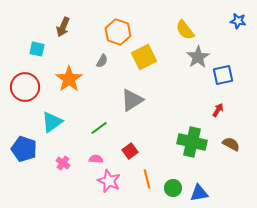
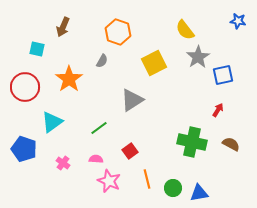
yellow square: moved 10 px right, 6 px down
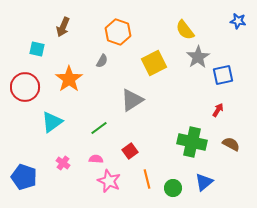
blue pentagon: moved 28 px down
blue triangle: moved 5 px right, 11 px up; rotated 30 degrees counterclockwise
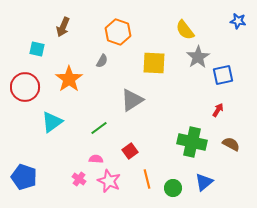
yellow square: rotated 30 degrees clockwise
pink cross: moved 16 px right, 16 px down
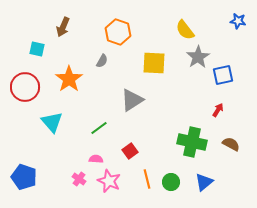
cyan triangle: rotated 35 degrees counterclockwise
green circle: moved 2 px left, 6 px up
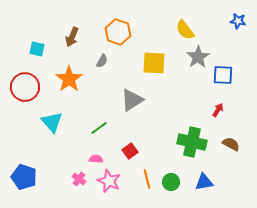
brown arrow: moved 9 px right, 10 px down
blue square: rotated 15 degrees clockwise
blue triangle: rotated 30 degrees clockwise
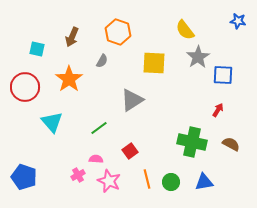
pink cross: moved 1 px left, 4 px up; rotated 24 degrees clockwise
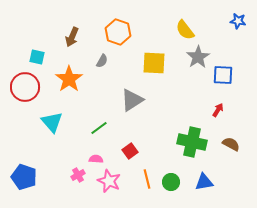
cyan square: moved 8 px down
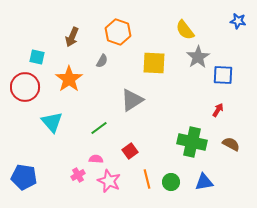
blue pentagon: rotated 10 degrees counterclockwise
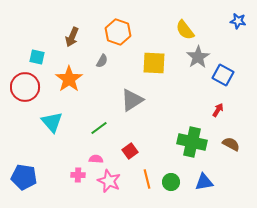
blue square: rotated 25 degrees clockwise
pink cross: rotated 32 degrees clockwise
